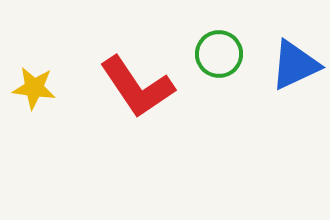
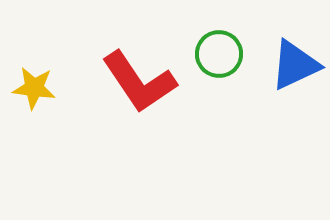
red L-shape: moved 2 px right, 5 px up
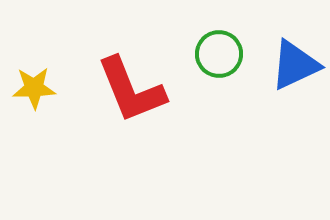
red L-shape: moved 8 px left, 8 px down; rotated 12 degrees clockwise
yellow star: rotated 9 degrees counterclockwise
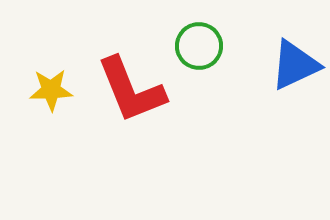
green circle: moved 20 px left, 8 px up
yellow star: moved 17 px right, 2 px down
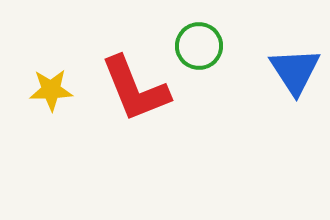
blue triangle: moved 6 px down; rotated 38 degrees counterclockwise
red L-shape: moved 4 px right, 1 px up
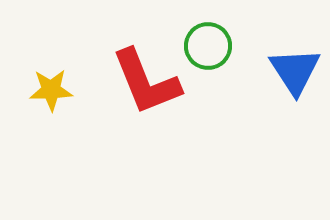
green circle: moved 9 px right
red L-shape: moved 11 px right, 7 px up
